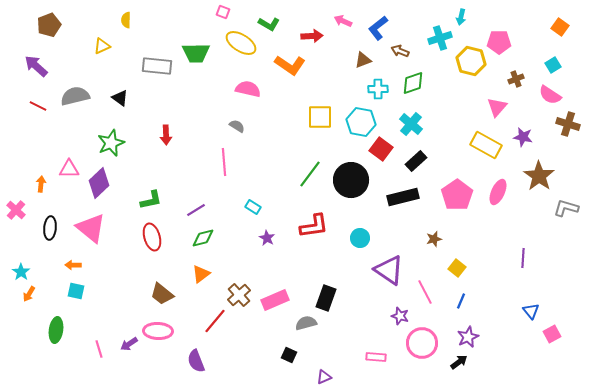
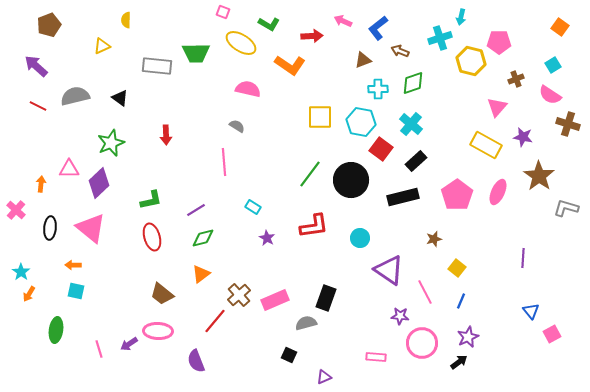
purple star at (400, 316): rotated 12 degrees counterclockwise
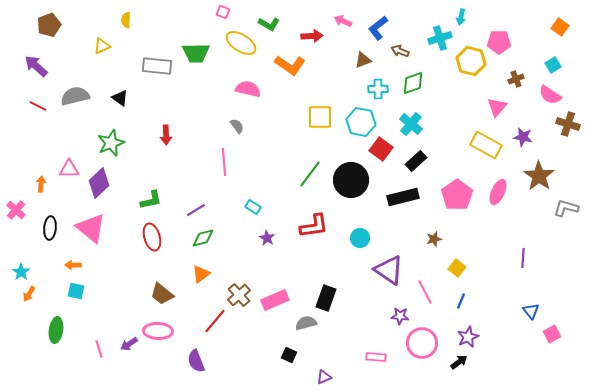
gray semicircle at (237, 126): rotated 21 degrees clockwise
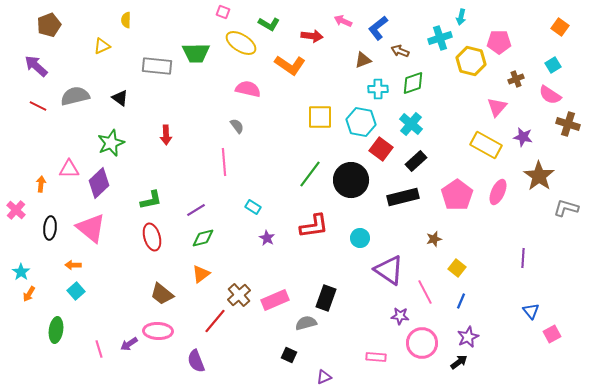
red arrow at (312, 36): rotated 10 degrees clockwise
cyan square at (76, 291): rotated 36 degrees clockwise
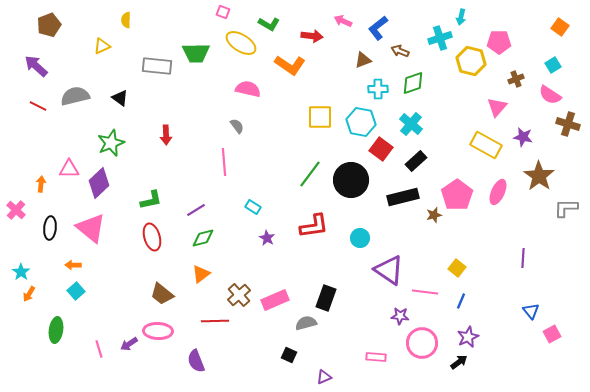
gray L-shape at (566, 208): rotated 15 degrees counterclockwise
brown star at (434, 239): moved 24 px up
pink line at (425, 292): rotated 55 degrees counterclockwise
red line at (215, 321): rotated 48 degrees clockwise
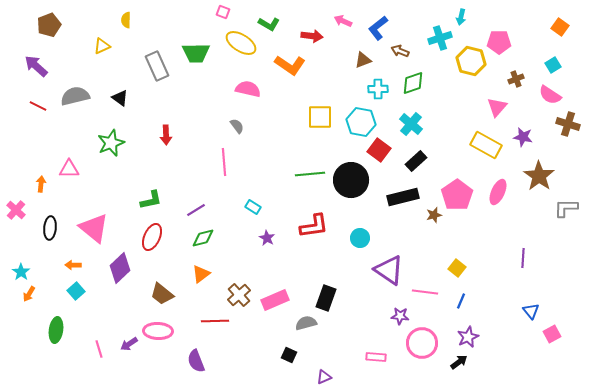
gray rectangle at (157, 66): rotated 60 degrees clockwise
red square at (381, 149): moved 2 px left, 1 px down
green line at (310, 174): rotated 48 degrees clockwise
purple diamond at (99, 183): moved 21 px right, 85 px down
pink triangle at (91, 228): moved 3 px right
red ellipse at (152, 237): rotated 40 degrees clockwise
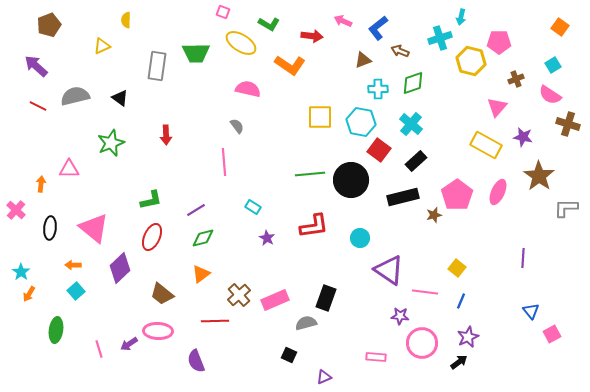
gray rectangle at (157, 66): rotated 32 degrees clockwise
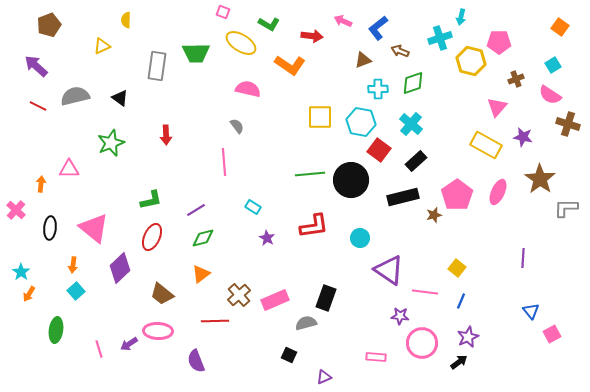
brown star at (539, 176): moved 1 px right, 3 px down
orange arrow at (73, 265): rotated 84 degrees counterclockwise
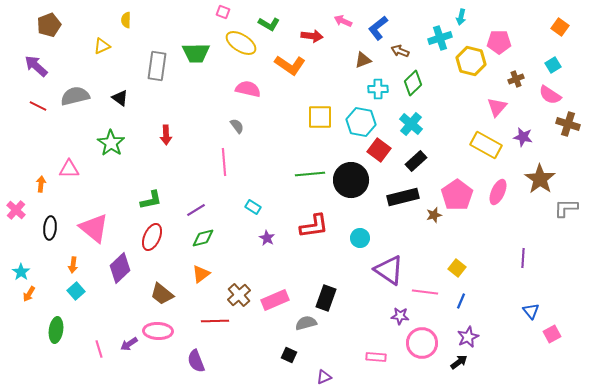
green diamond at (413, 83): rotated 25 degrees counterclockwise
green star at (111, 143): rotated 16 degrees counterclockwise
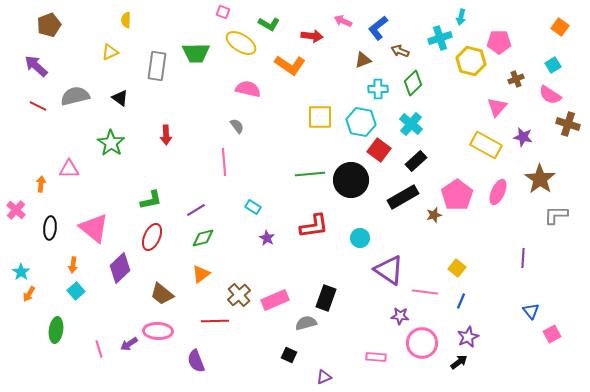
yellow triangle at (102, 46): moved 8 px right, 6 px down
black rectangle at (403, 197): rotated 16 degrees counterclockwise
gray L-shape at (566, 208): moved 10 px left, 7 px down
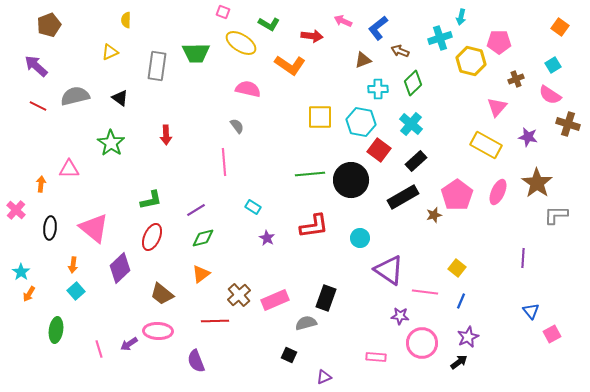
purple star at (523, 137): moved 5 px right
brown star at (540, 179): moved 3 px left, 4 px down
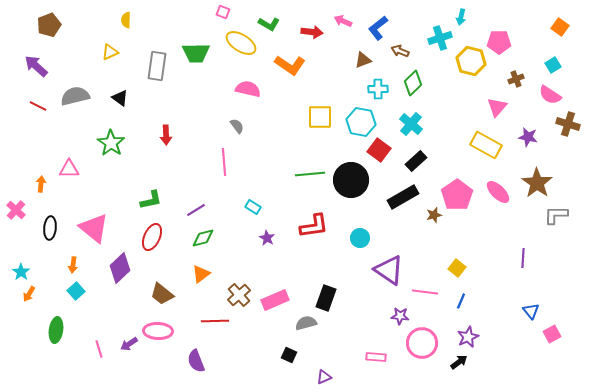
red arrow at (312, 36): moved 4 px up
pink ellipse at (498, 192): rotated 70 degrees counterclockwise
